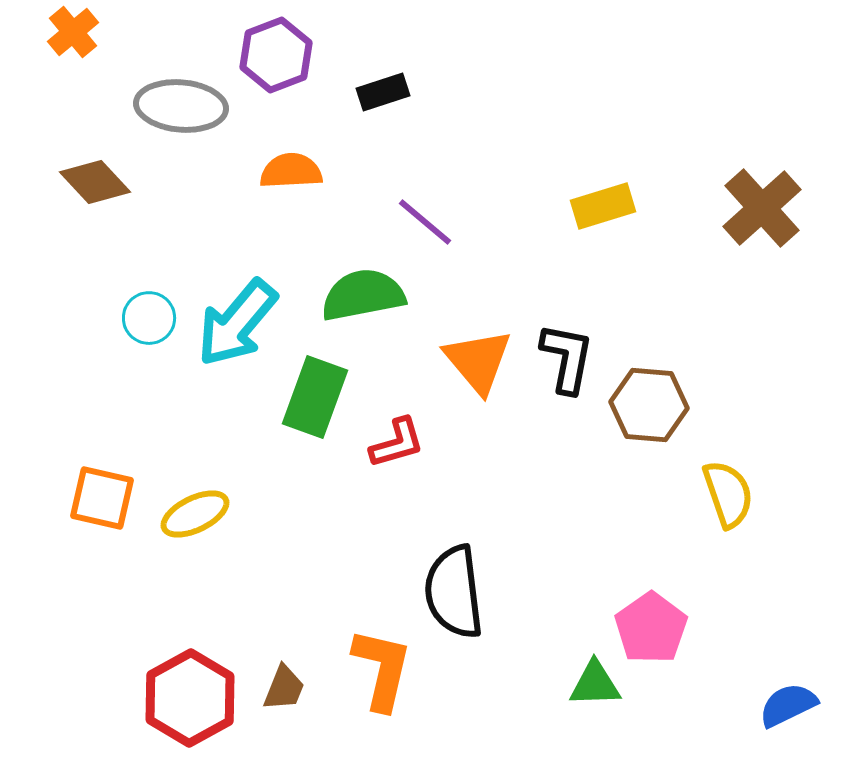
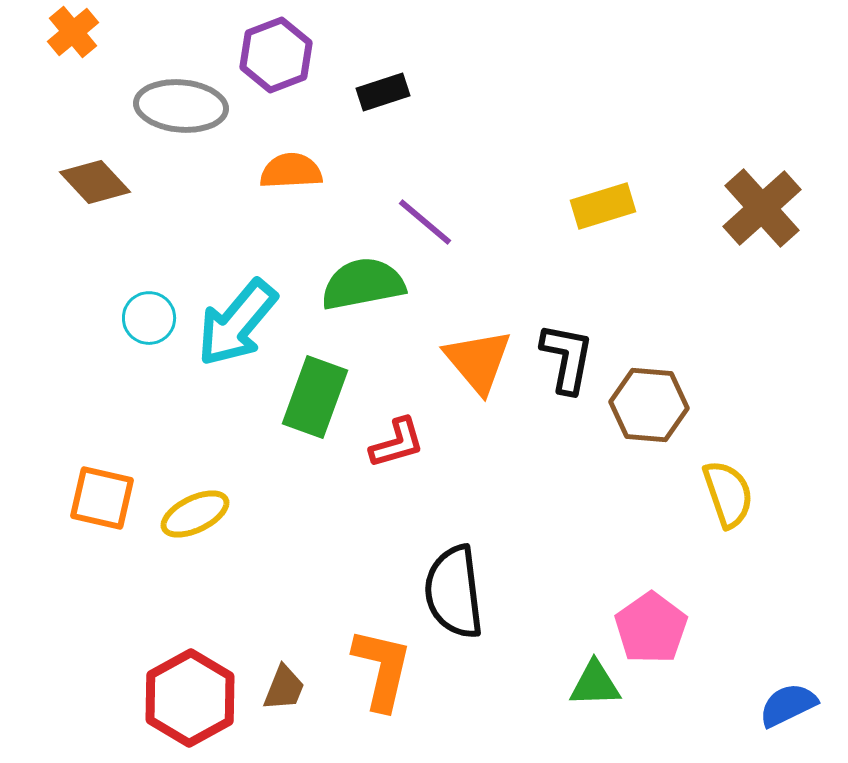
green semicircle: moved 11 px up
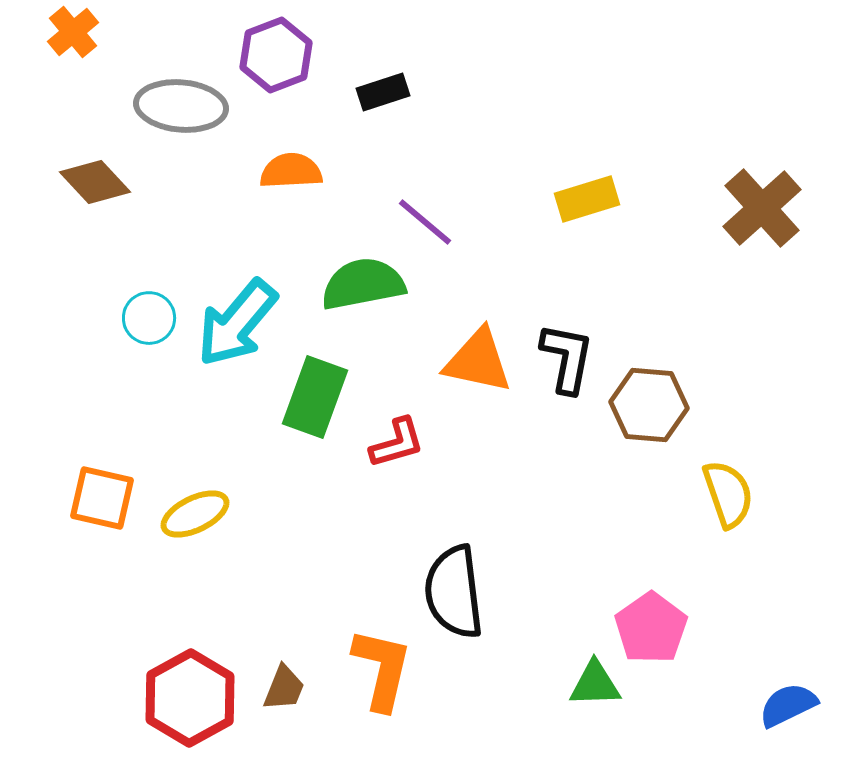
yellow rectangle: moved 16 px left, 7 px up
orange triangle: rotated 38 degrees counterclockwise
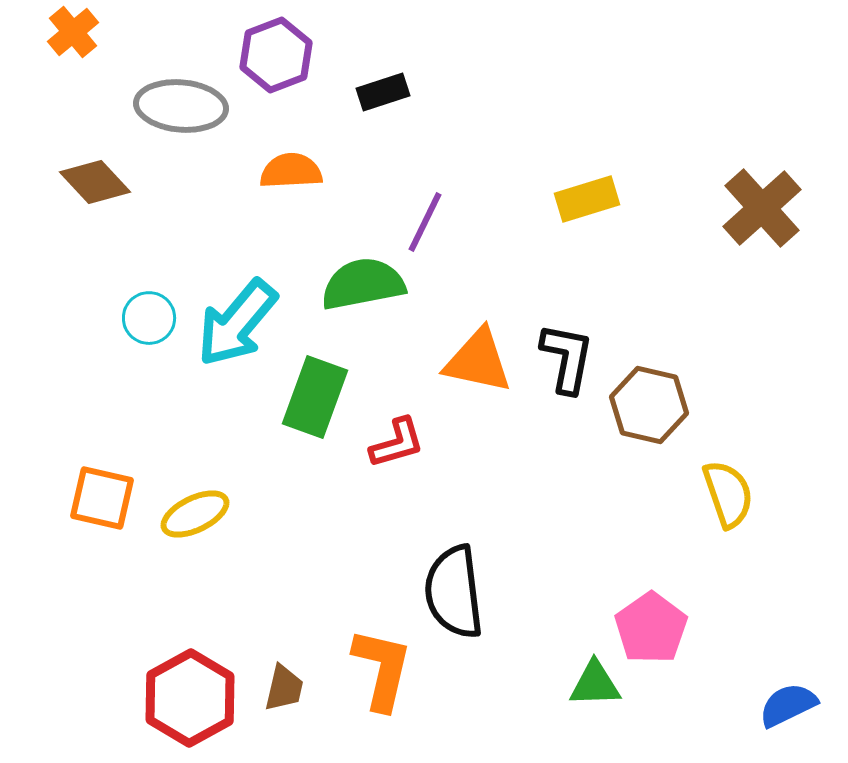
purple line: rotated 76 degrees clockwise
brown hexagon: rotated 8 degrees clockwise
brown trapezoid: rotated 9 degrees counterclockwise
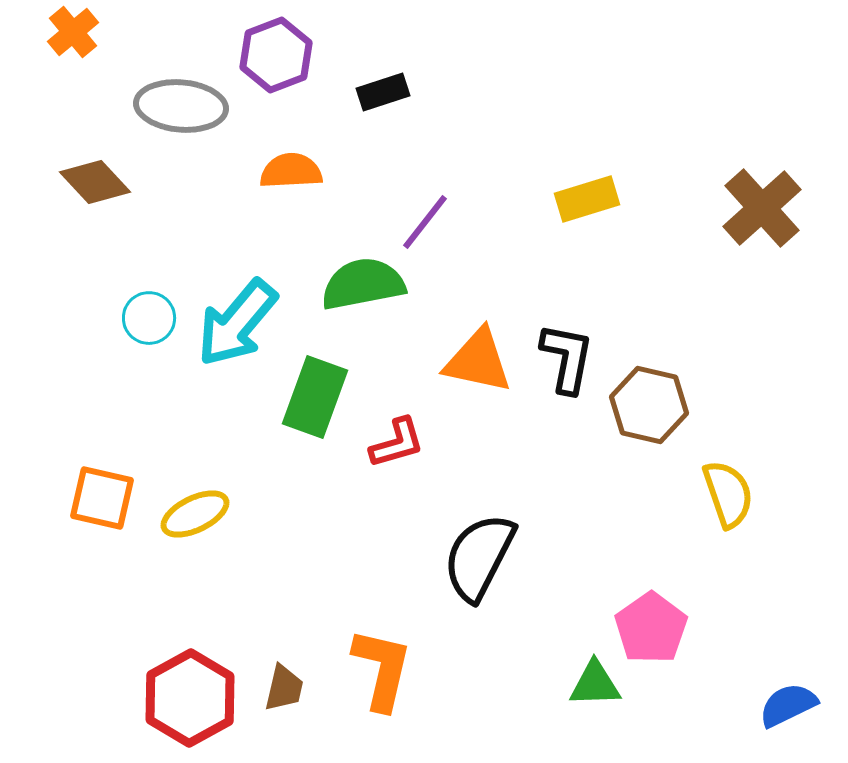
purple line: rotated 12 degrees clockwise
black semicircle: moved 25 px right, 35 px up; rotated 34 degrees clockwise
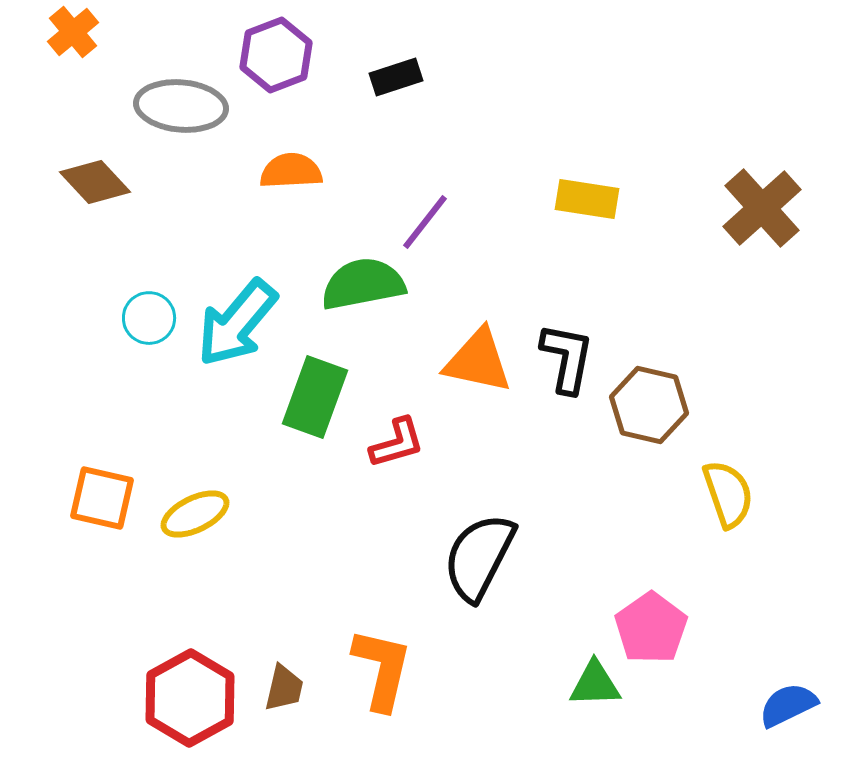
black rectangle: moved 13 px right, 15 px up
yellow rectangle: rotated 26 degrees clockwise
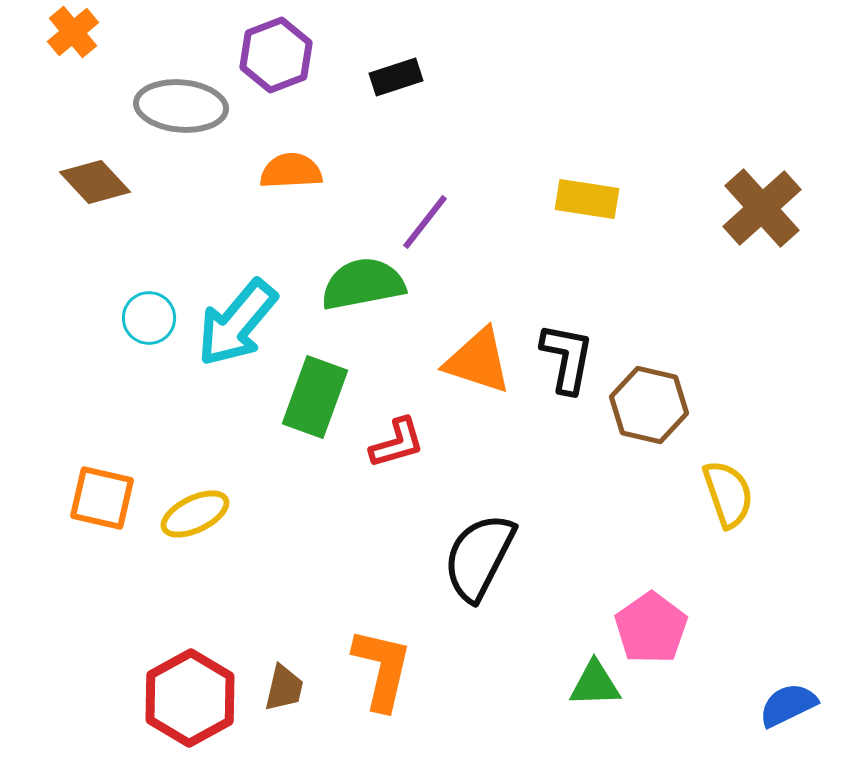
orange triangle: rotated 6 degrees clockwise
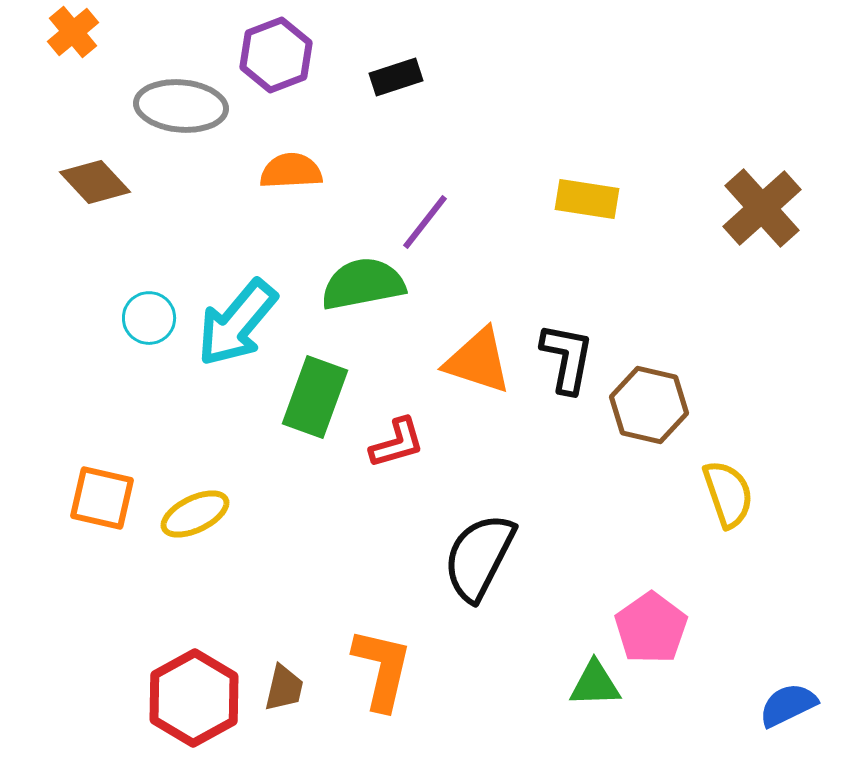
red hexagon: moved 4 px right
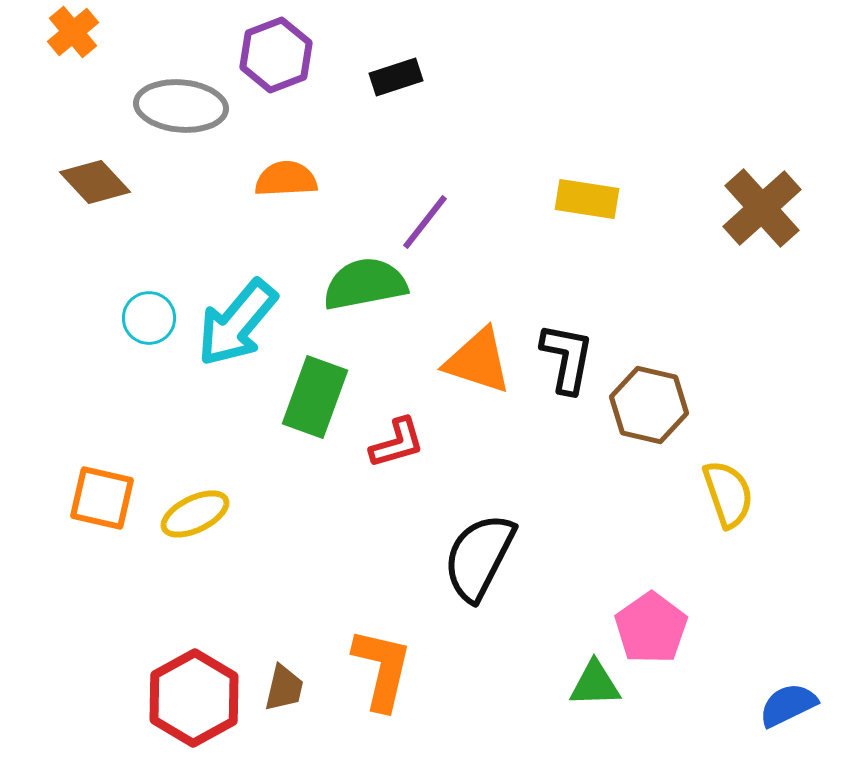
orange semicircle: moved 5 px left, 8 px down
green semicircle: moved 2 px right
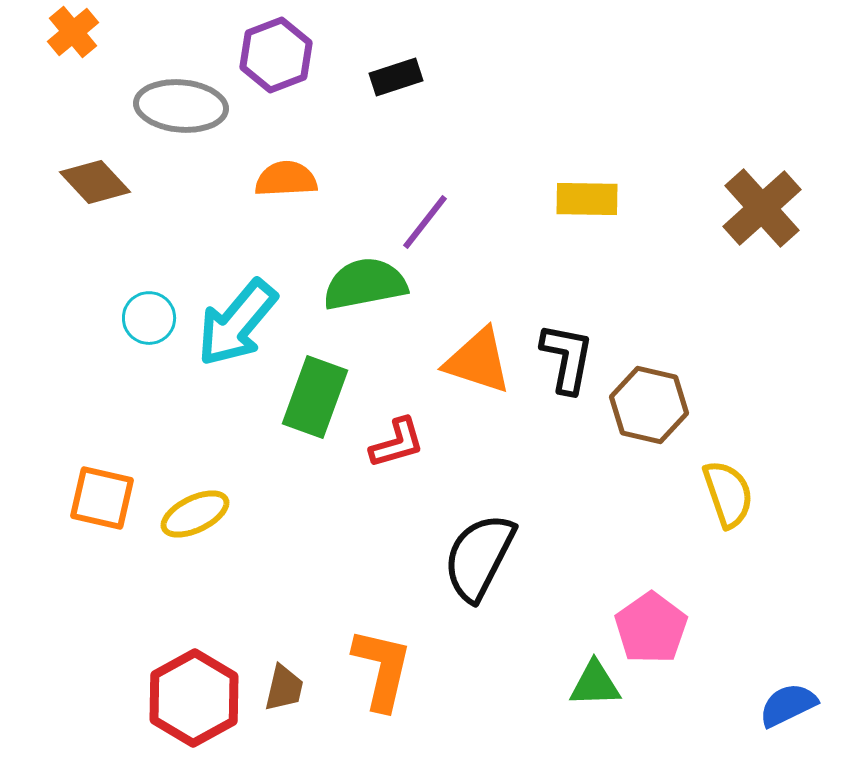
yellow rectangle: rotated 8 degrees counterclockwise
